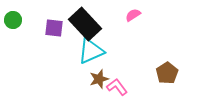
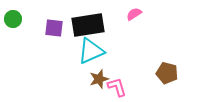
pink semicircle: moved 1 px right, 1 px up
green circle: moved 1 px up
black rectangle: moved 3 px right, 1 px down; rotated 56 degrees counterclockwise
brown pentagon: rotated 25 degrees counterclockwise
pink L-shape: rotated 20 degrees clockwise
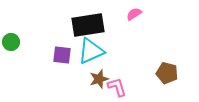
green circle: moved 2 px left, 23 px down
purple square: moved 8 px right, 27 px down
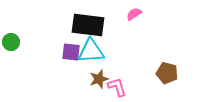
black rectangle: rotated 16 degrees clockwise
cyan triangle: rotated 20 degrees clockwise
purple square: moved 9 px right, 3 px up
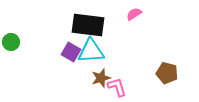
purple square: rotated 24 degrees clockwise
brown star: moved 2 px right, 1 px up
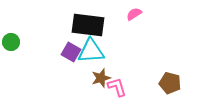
brown pentagon: moved 3 px right, 10 px down
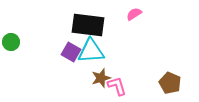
brown pentagon: rotated 10 degrees clockwise
pink L-shape: moved 1 px up
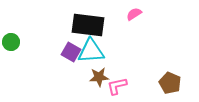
brown star: moved 2 px left, 1 px up; rotated 12 degrees clockwise
pink L-shape: rotated 85 degrees counterclockwise
